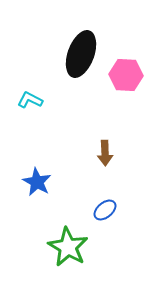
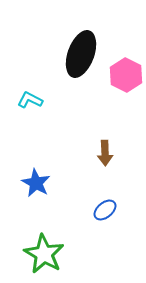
pink hexagon: rotated 24 degrees clockwise
blue star: moved 1 px left, 1 px down
green star: moved 24 px left, 7 px down
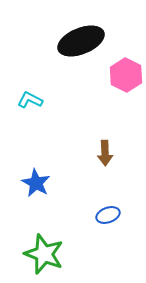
black ellipse: moved 13 px up; rotated 48 degrees clockwise
blue ellipse: moved 3 px right, 5 px down; rotated 20 degrees clockwise
green star: rotated 9 degrees counterclockwise
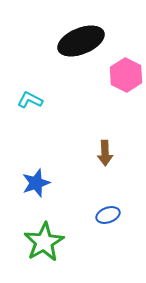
blue star: rotated 24 degrees clockwise
green star: moved 12 px up; rotated 21 degrees clockwise
